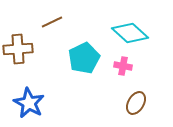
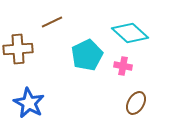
cyan pentagon: moved 3 px right, 3 px up
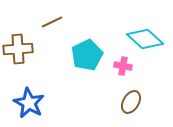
cyan diamond: moved 15 px right, 6 px down
brown ellipse: moved 5 px left, 1 px up
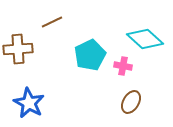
cyan pentagon: moved 3 px right
